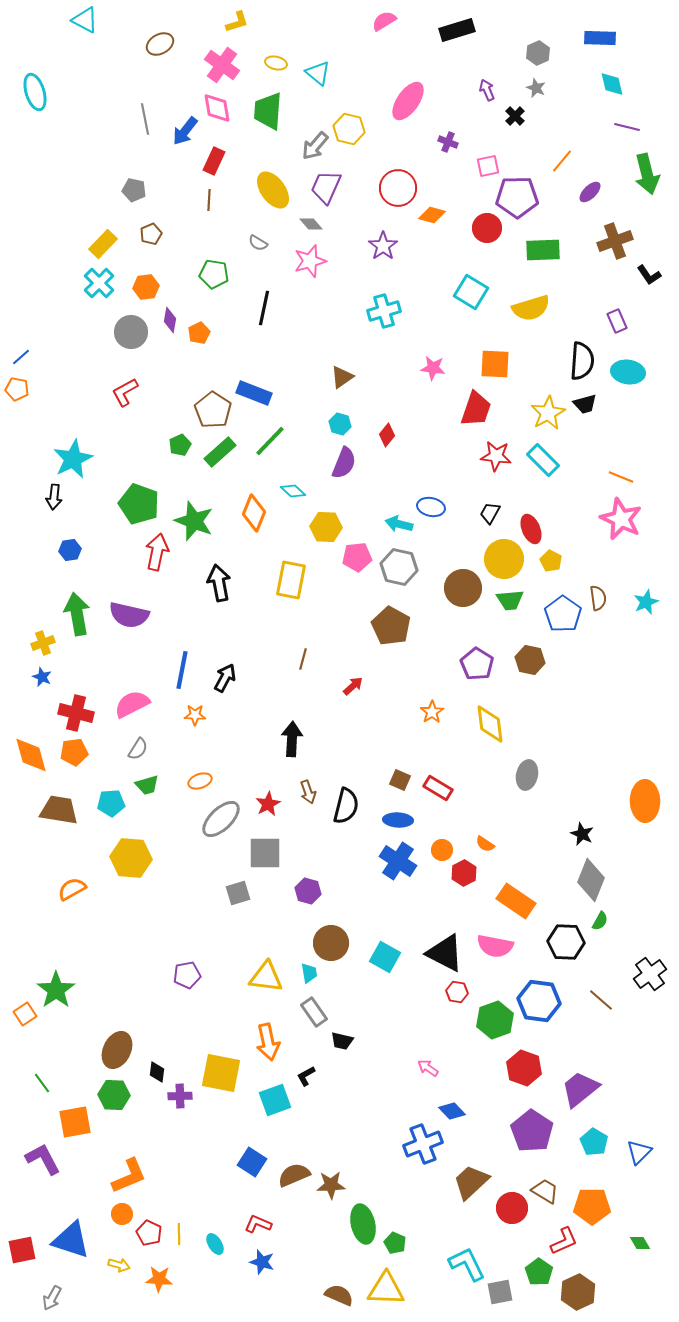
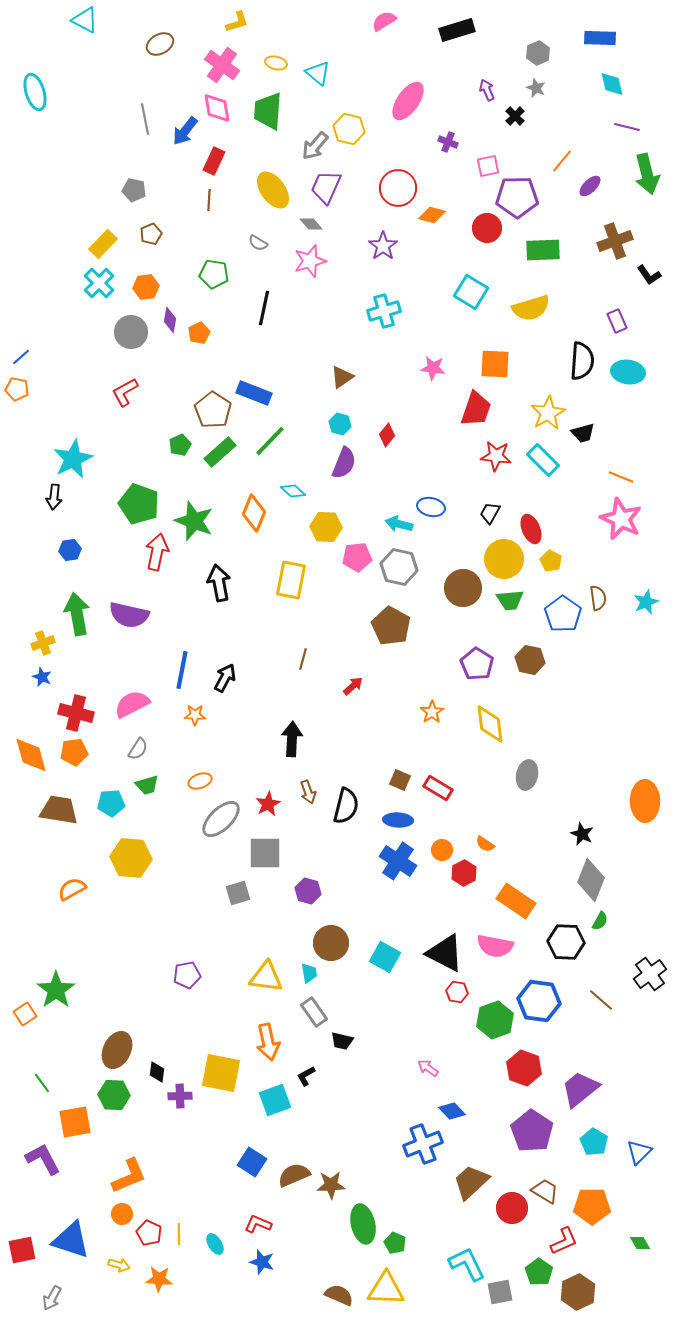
purple ellipse at (590, 192): moved 6 px up
black trapezoid at (585, 404): moved 2 px left, 29 px down
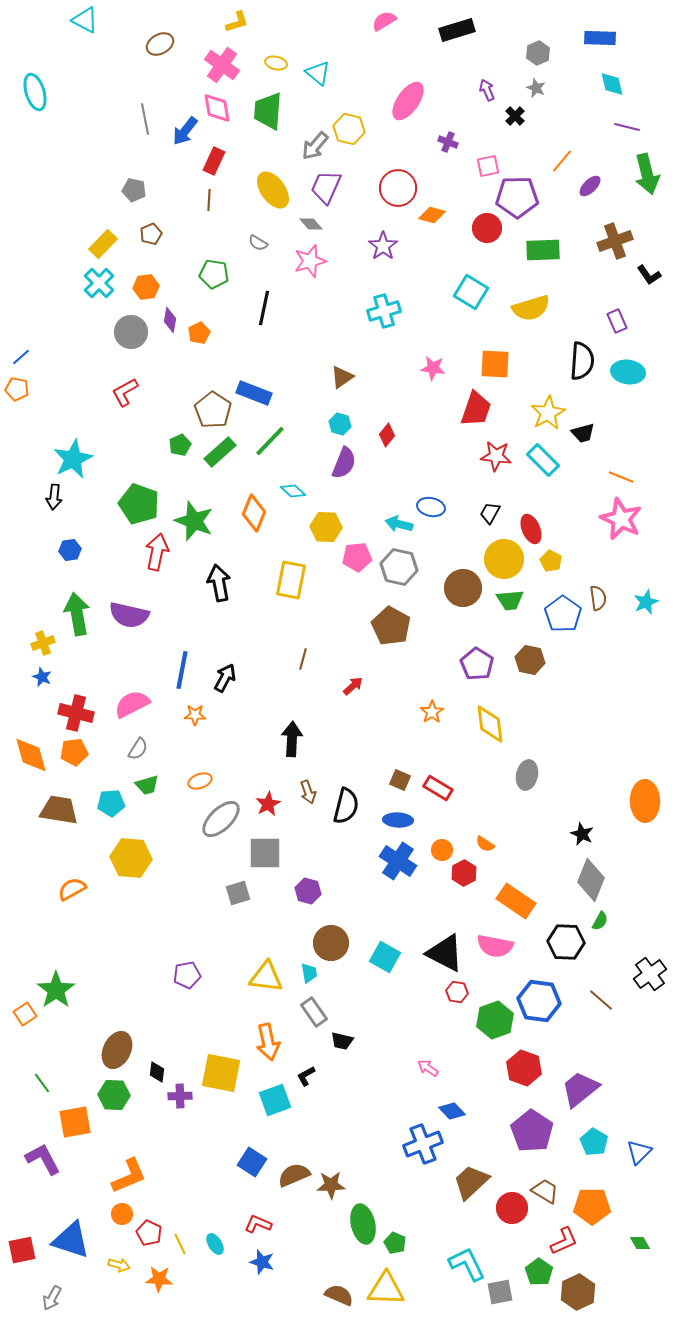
yellow line at (179, 1234): moved 1 px right, 10 px down; rotated 25 degrees counterclockwise
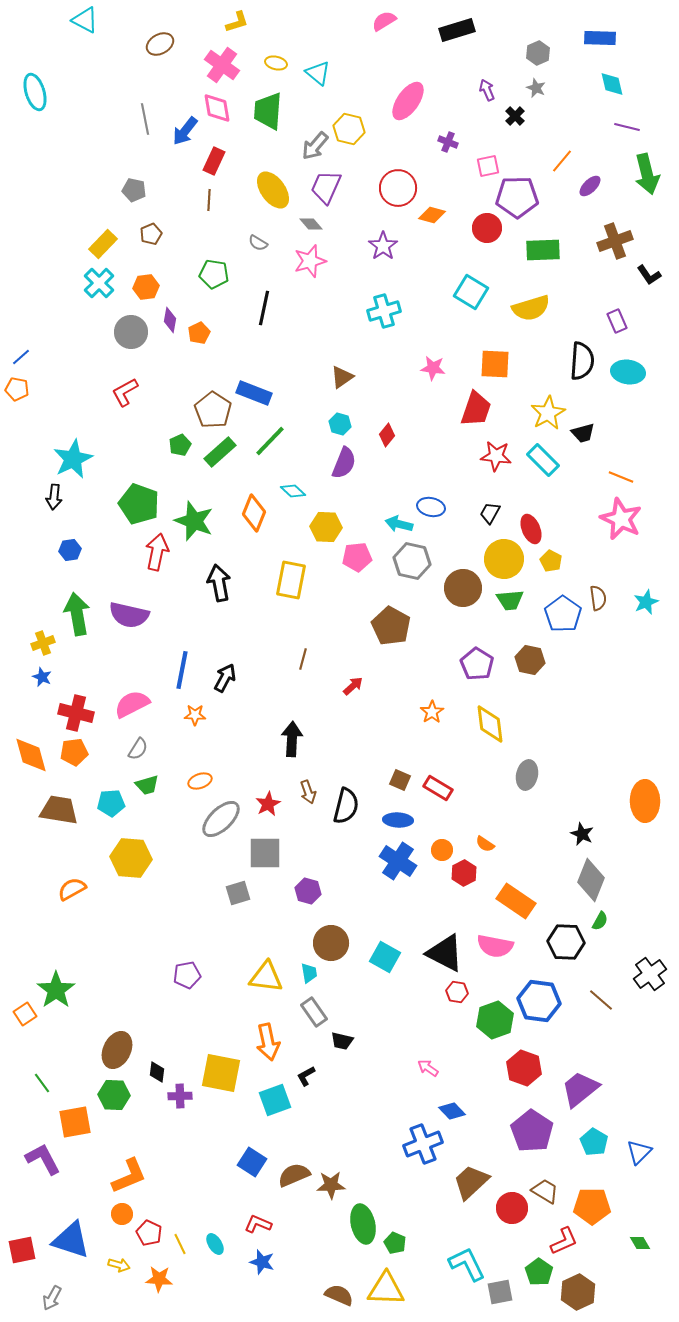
gray hexagon at (399, 567): moved 13 px right, 6 px up
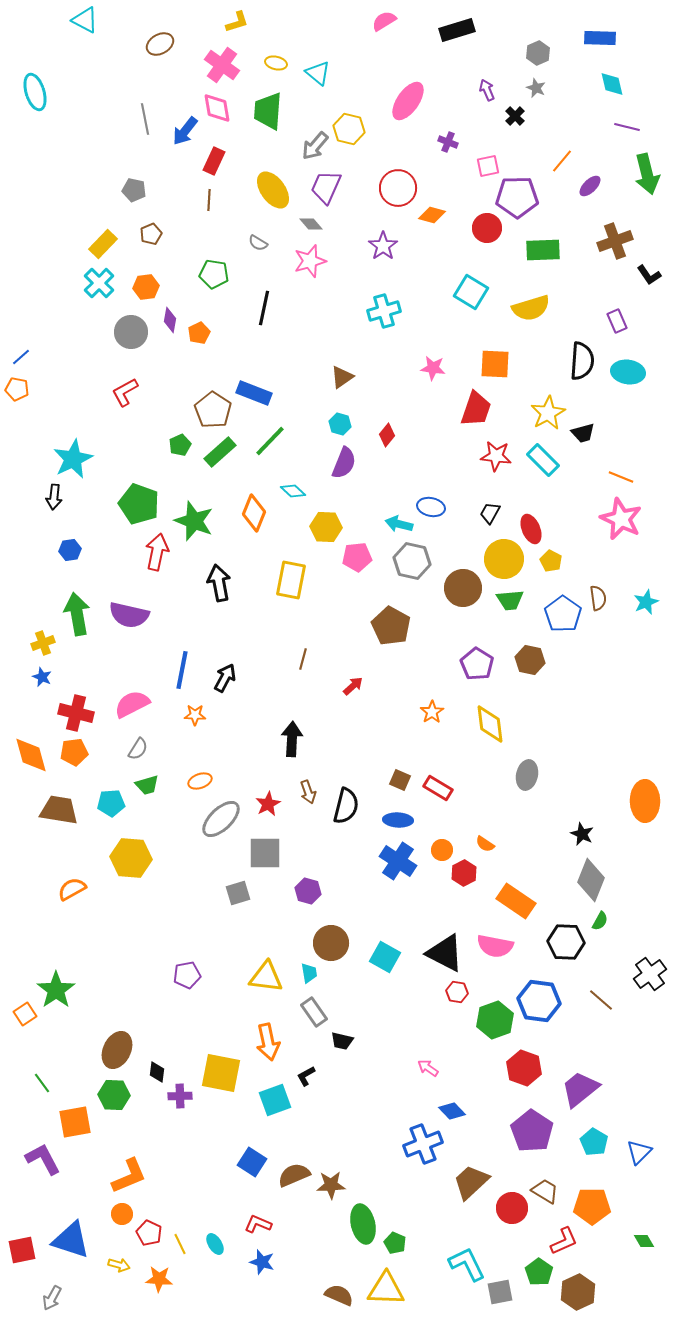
green diamond at (640, 1243): moved 4 px right, 2 px up
